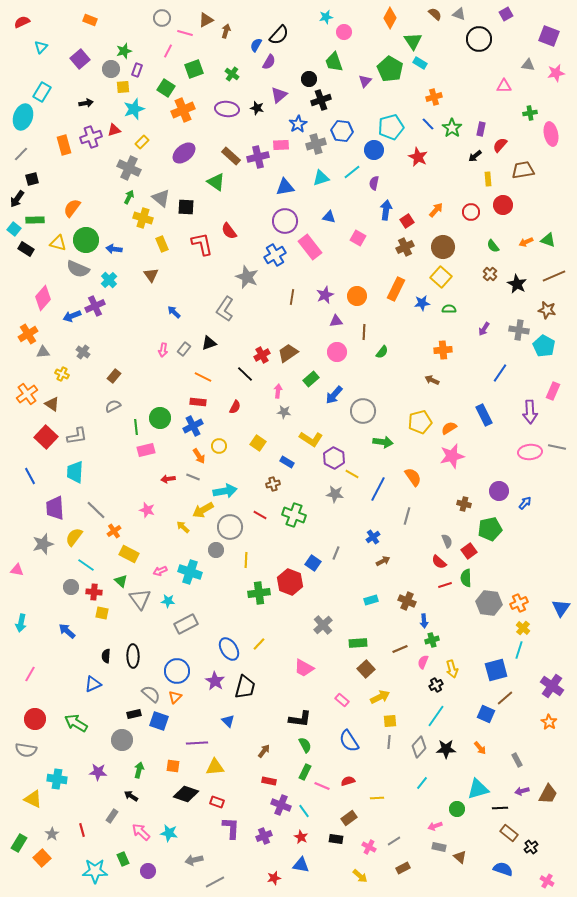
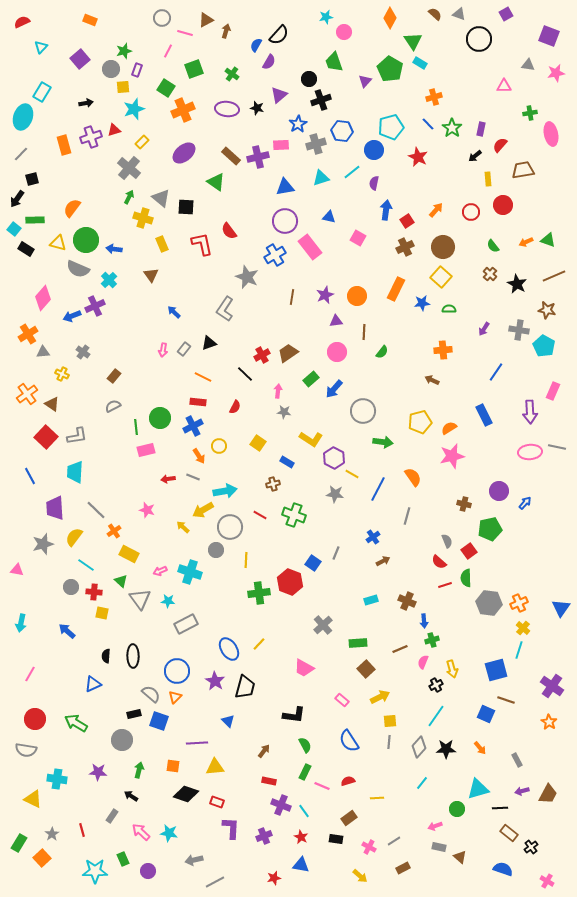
gray cross at (129, 168): rotated 15 degrees clockwise
blue line at (500, 373): moved 4 px left, 1 px up
blue arrow at (334, 395): moved 6 px up
brown line at (505, 698): moved 1 px right, 2 px down; rotated 60 degrees clockwise
black L-shape at (300, 719): moved 6 px left, 4 px up
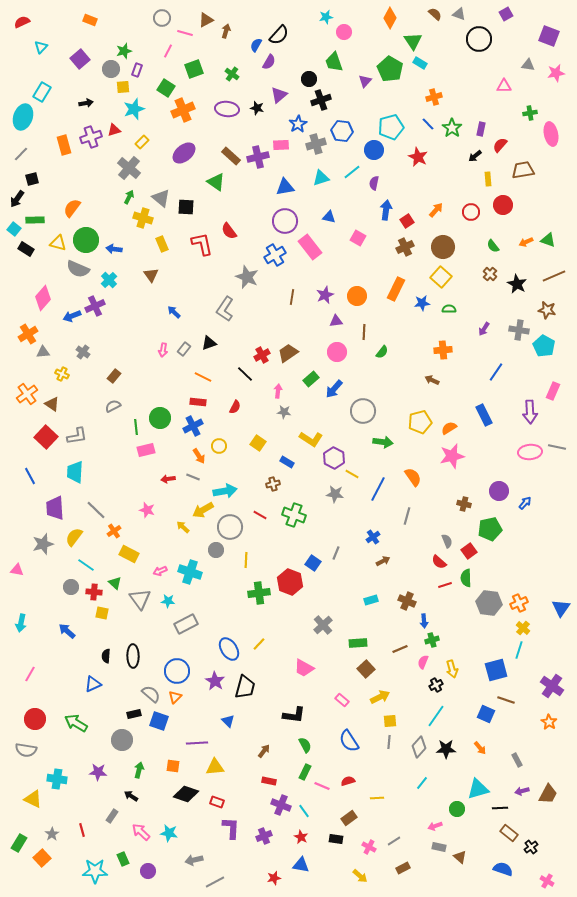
green triangle at (121, 581): moved 6 px left, 2 px down
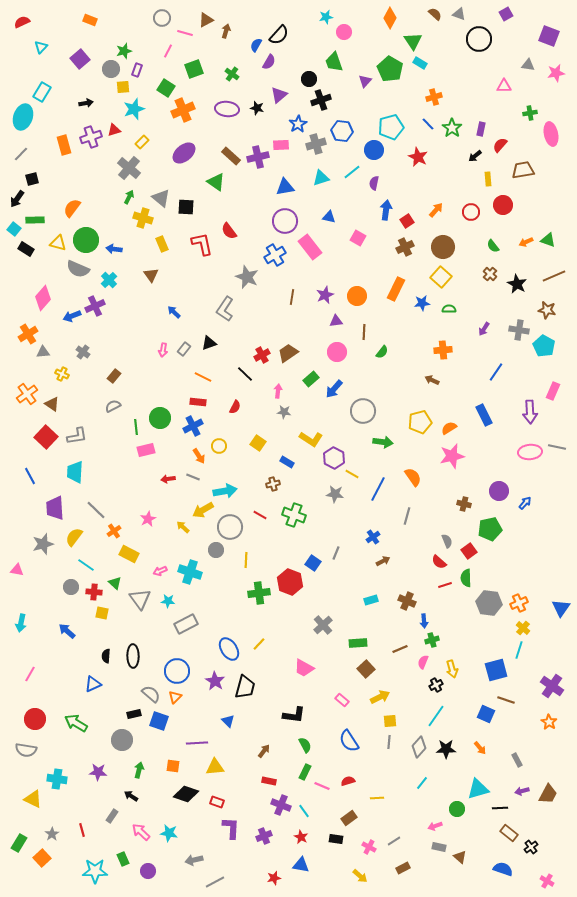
pink star at (147, 510): moved 1 px right, 9 px down; rotated 28 degrees clockwise
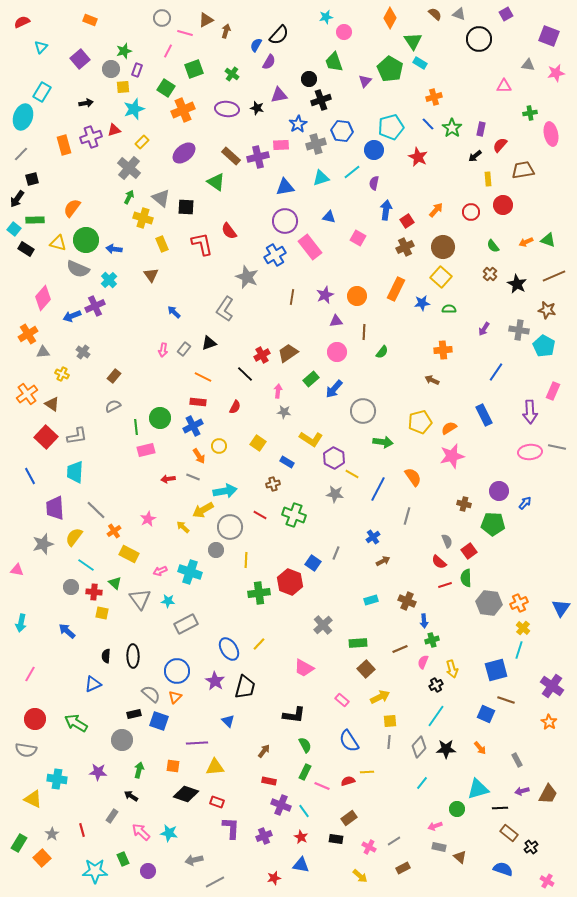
purple triangle at (279, 95): rotated 30 degrees clockwise
green pentagon at (490, 529): moved 3 px right, 5 px up; rotated 15 degrees clockwise
yellow line at (377, 798): moved 10 px left, 26 px up
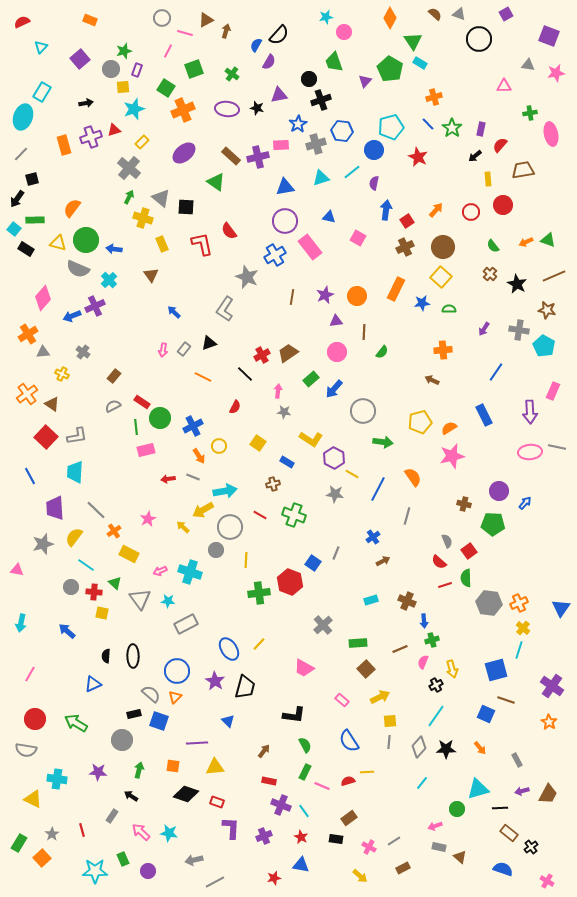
red rectangle at (198, 402): moved 56 px left; rotated 28 degrees clockwise
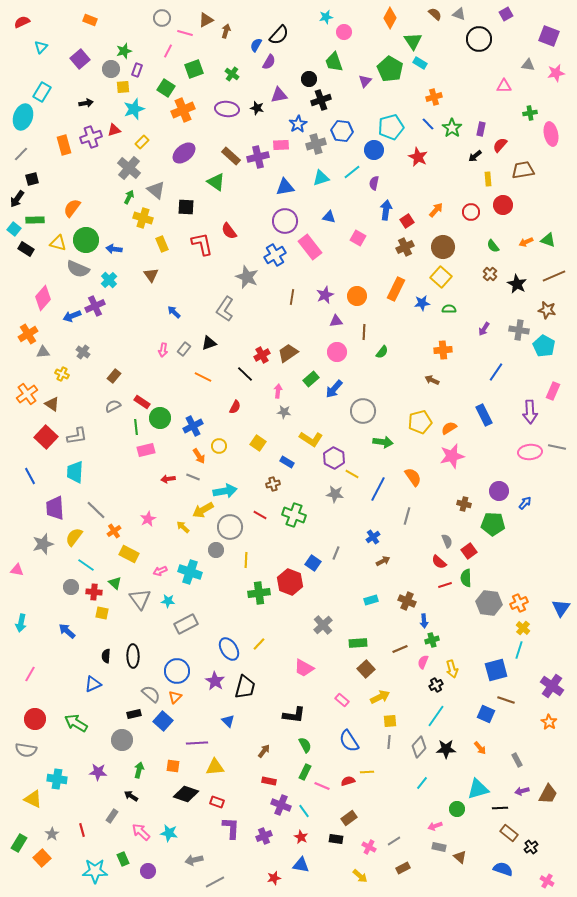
gray triangle at (161, 198): moved 5 px left, 8 px up
blue square at (159, 721): moved 4 px right; rotated 24 degrees clockwise
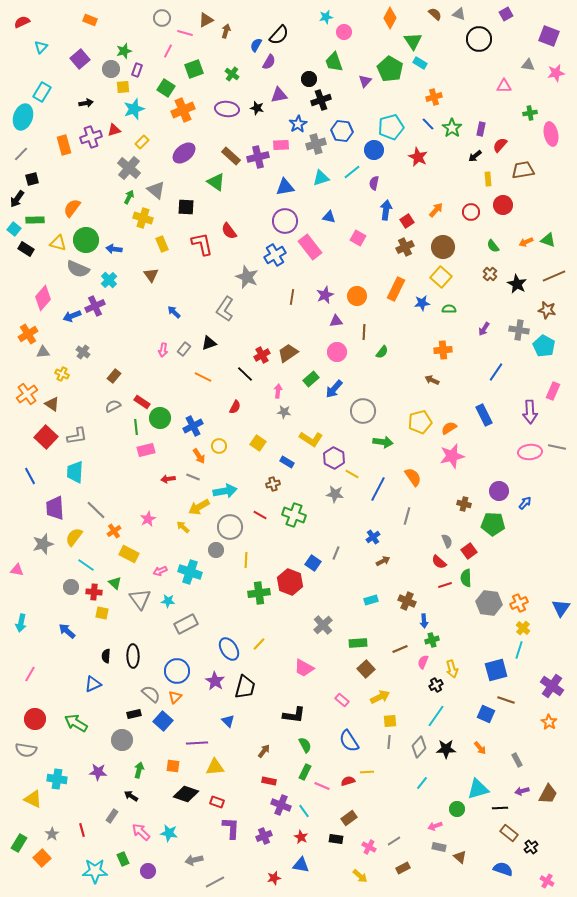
yellow arrow at (203, 510): moved 4 px left, 3 px up
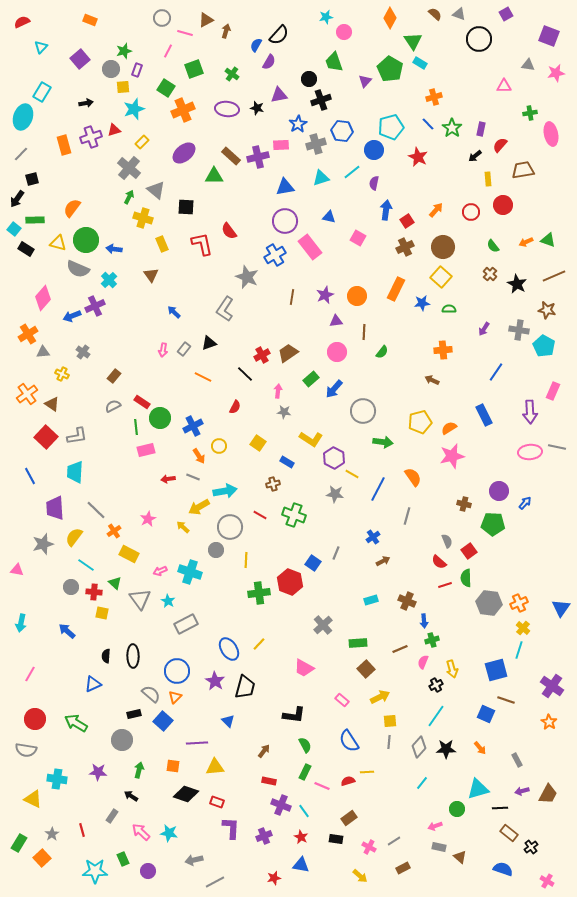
green triangle at (216, 182): moved 2 px left, 6 px up; rotated 36 degrees counterclockwise
cyan star at (168, 601): rotated 24 degrees clockwise
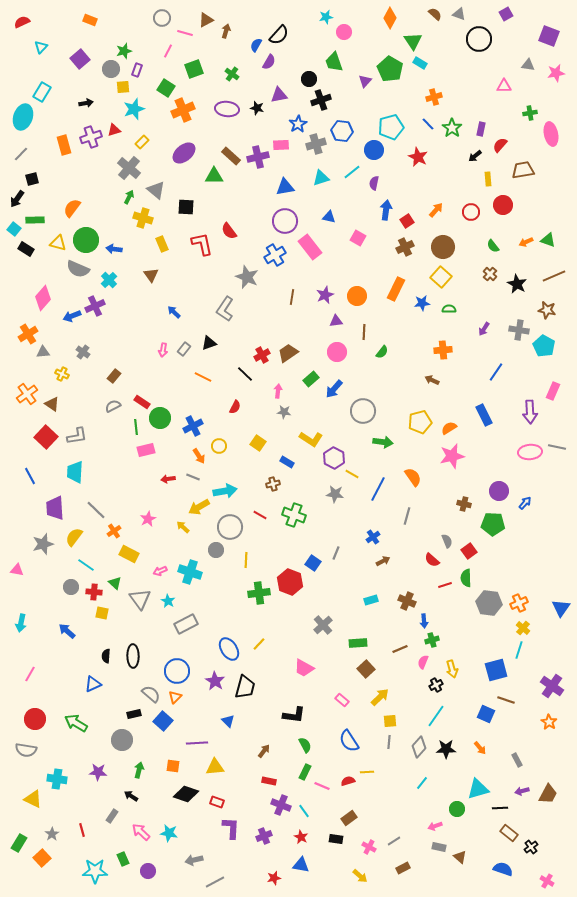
red semicircle at (439, 562): moved 7 px left, 2 px up
yellow arrow at (380, 697): rotated 18 degrees counterclockwise
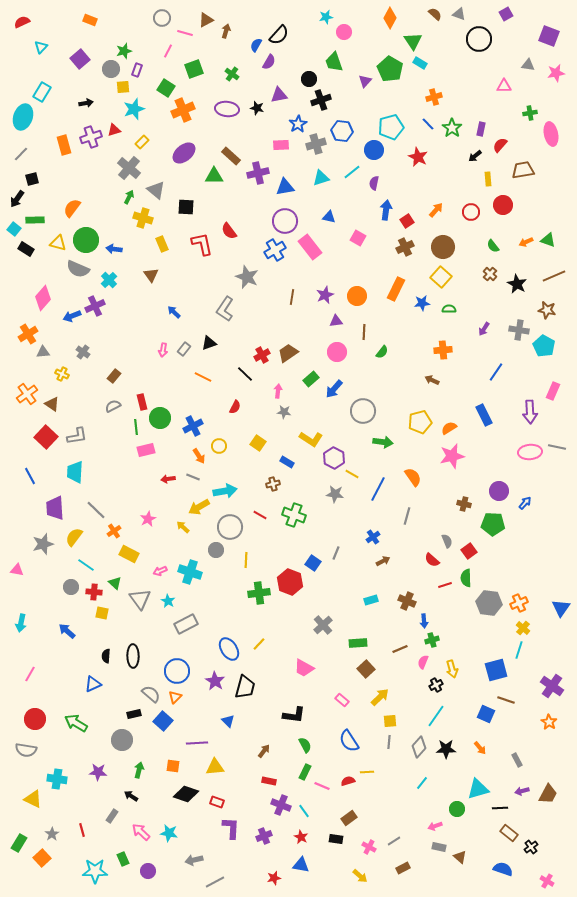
purple cross at (258, 157): moved 16 px down
blue cross at (275, 255): moved 5 px up
red rectangle at (142, 402): rotated 42 degrees clockwise
